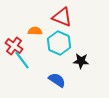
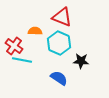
cyan line: rotated 42 degrees counterclockwise
blue semicircle: moved 2 px right, 2 px up
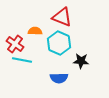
red cross: moved 1 px right, 2 px up
blue semicircle: rotated 144 degrees clockwise
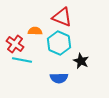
black star: rotated 21 degrees clockwise
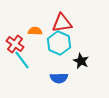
red triangle: moved 6 px down; rotated 30 degrees counterclockwise
cyan line: rotated 42 degrees clockwise
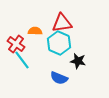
red cross: moved 1 px right
black star: moved 3 px left; rotated 14 degrees counterclockwise
blue semicircle: rotated 24 degrees clockwise
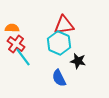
red triangle: moved 2 px right, 2 px down
orange semicircle: moved 23 px left, 3 px up
cyan line: moved 1 px right, 3 px up
blue semicircle: rotated 42 degrees clockwise
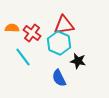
red cross: moved 16 px right, 11 px up
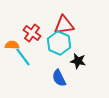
orange semicircle: moved 17 px down
